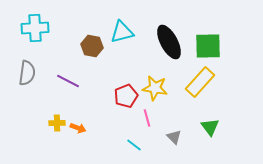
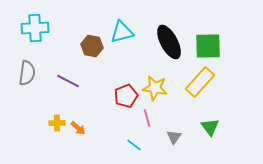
orange arrow: rotated 21 degrees clockwise
gray triangle: rotated 21 degrees clockwise
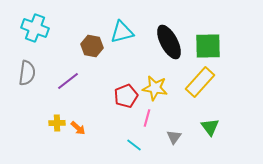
cyan cross: rotated 24 degrees clockwise
purple line: rotated 65 degrees counterclockwise
pink line: rotated 30 degrees clockwise
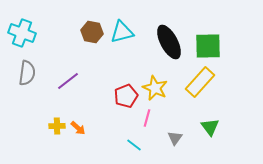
cyan cross: moved 13 px left, 5 px down
brown hexagon: moved 14 px up
yellow star: rotated 15 degrees clockwise
yellow cross: moved 3 px down
gray triangle: moved 1 px right, 1 px down
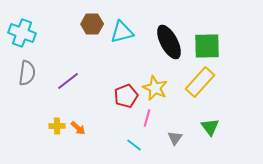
brown hexagon: moved 8 px up; rotated 10 degrees counterclockwise
green square: moved 1 px left
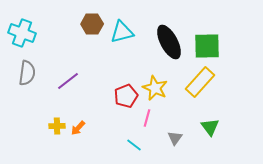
orange arrow: rotated 91 degrees clockwise
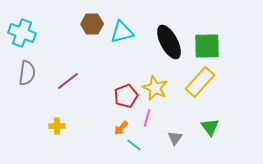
orange arrow: moved 43 px right
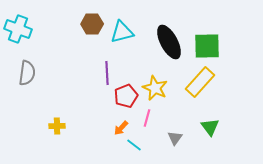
cyan cross: moved 4 px left, 4 px up
purple line: moved 39 px right, 8 px up; rotated 55 degrees counterclockwise
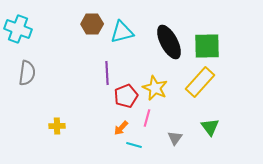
cyan line: rotated 21 degrees counterclockwise
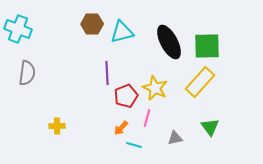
gray triangle: rotated 42 degrees clockwise
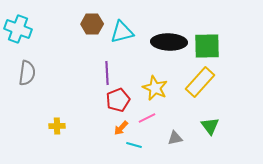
black ellipse: rotated 60 degrees counterclockwise
red pentagon: moved 8 px left, 4 px down
pink line: rotated 48 degrees clockwise
green triangle: moved 1 px up
